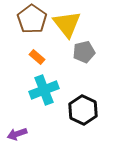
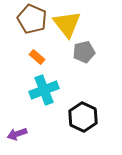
brown pentagon: rotated 12 degrees counterclockwise
black hexagon: moved 7 px down
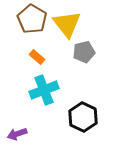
brown pentagon: rotated 8 degrees clockwise
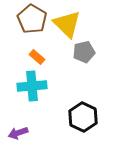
yellow triangle: rotated 8 degrees counterclockwise
cyan cross: moved 12 px left, 4 px up; rotated 16 degrees clockwise
purple arrow: moved 1 px right, 1 px up
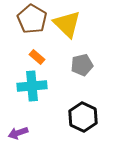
gray pentagon: moved 2 px left, 13 px down
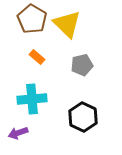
cyan cross: moved 13 px down
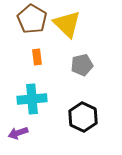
orange rectangle: rotated 42 degrees clockwise
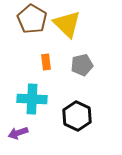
orange rectangle: moved 9 px right, 5 px down
cyan cross: rotated 8 degrees clockwise
black hexagon: moved 6 px left, 1 px up
